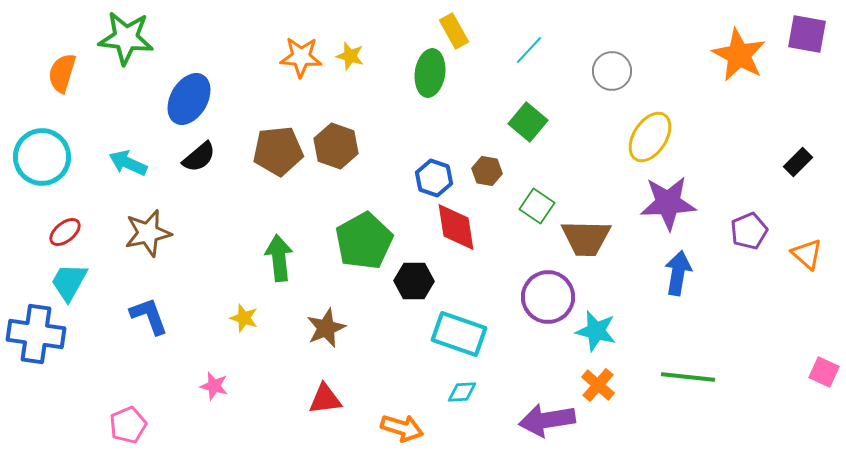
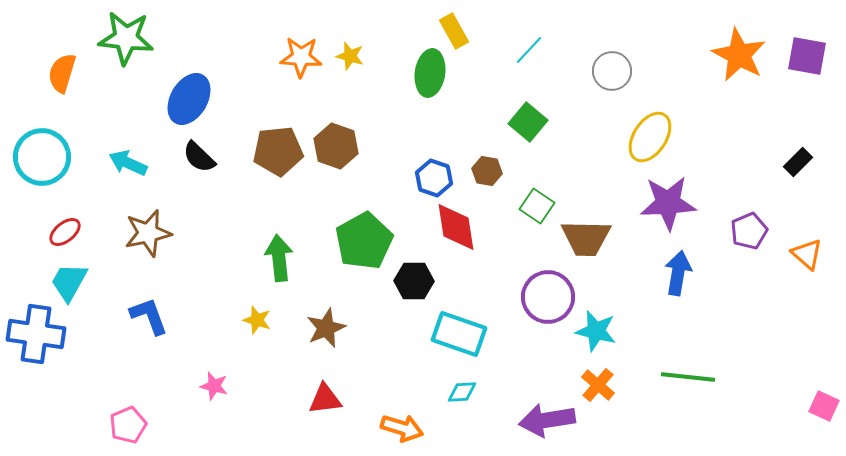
purple square at (807, 34): moved 22 px down
black semicircle at (199, 157): rotated 84 degrees clockwise
yellow star at (244, 318): moved 13 px right, 2 px down
pink square at (824, 372): moved 34 px down
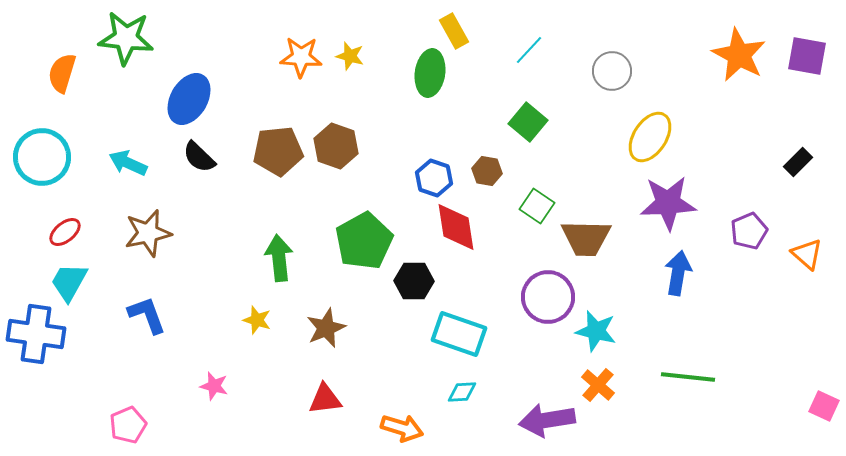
blue L-shape at (149, 316): moved 2 px left, 1 px up
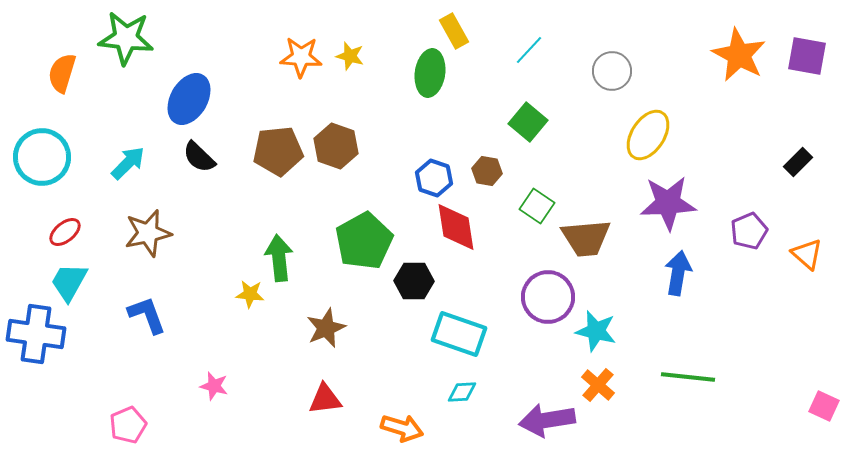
yellow ellipse at (650, 137): moved 2 px left, 2 px up
cyan arrow at (128, 163): rotated 111 degrees clockwise
brown trapezoid at (586, 238): rotated 6 degrees counterclockwise
yellow star at (257, 320): moved 7 px left, 26 px up; rotated 12 degrees counterclockwise
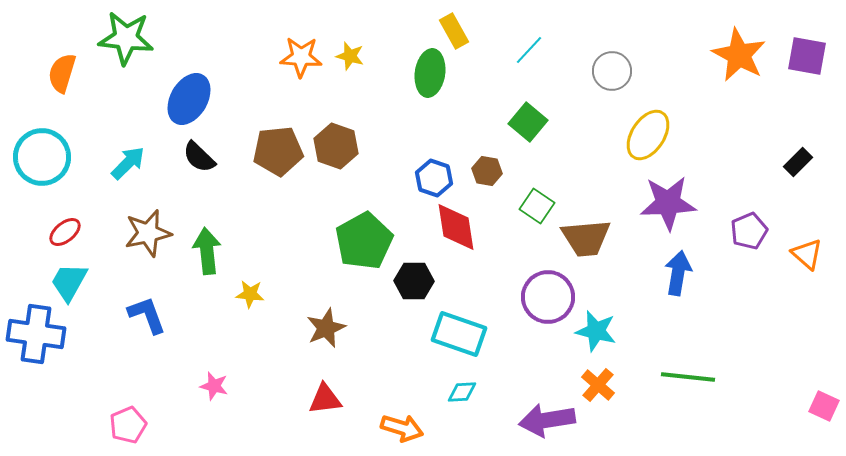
green arrow at (279, 258): moved 72 px left, 7 px up
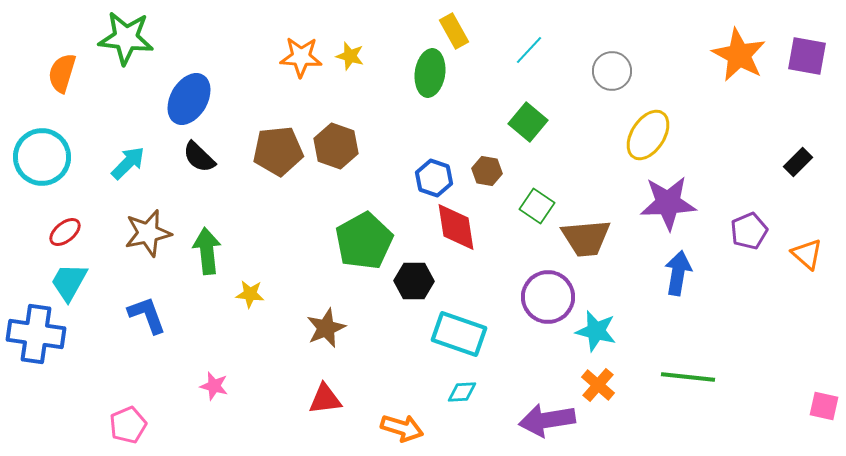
pink square at (824, 406): rotated 12 degrees counterclockwise
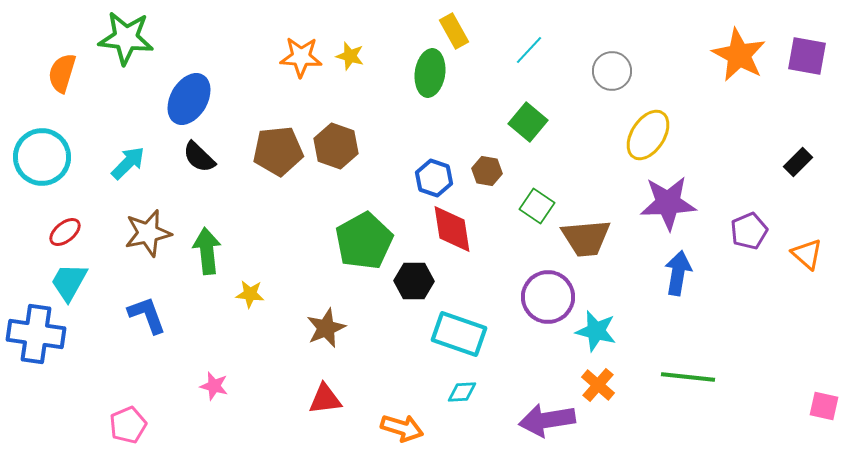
red diamond at (456, 227): moved 4 px left, 2 px down
